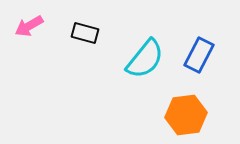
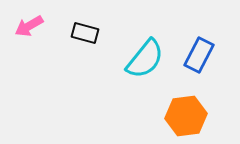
orange hexagon: moved 1 px down
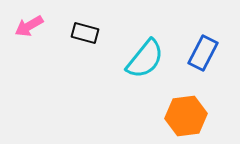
blue rectangle: moved 4 px right, 2 px up
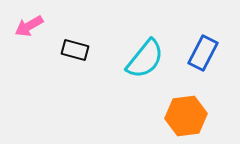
black rectangle: moved 10 px left, 17 px down
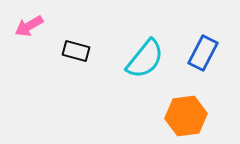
black rectangle: moved 1 px right, 1 px down
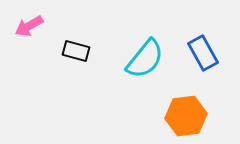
blue rectangle: rotated 56 degrees counterclockwise
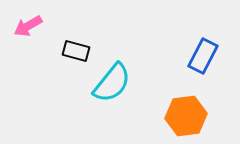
pink arrow: moved 1 px left
blue rectangle: moved 3 px down; rotated 56 degrees clockwise
cyan semicircle: moved 33 px left, 24 px down
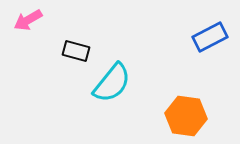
pink arrow: moved 6 px up
blue rectangle: moved 7 px right, 19 px up; rotated 36 degrees clockwise
orange hexagon: rotated 15 degrees clockwise
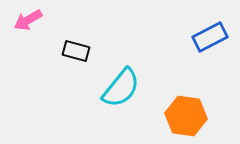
cyan semicircle: moved 9 px right, 5 px down
